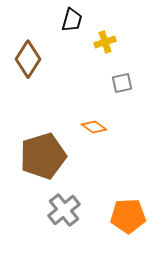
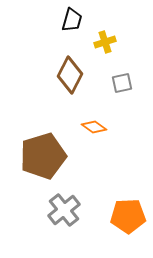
brown diamond: moved 42 px right, 16 px down; rotated 6 degrees counterclockwise
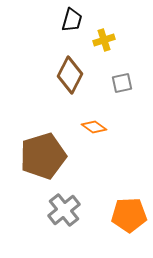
yellow cross: moved 1 px left, 2 px up
orange pentagon: moved 1 px right, 1 px up
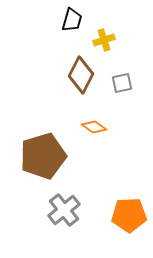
brown diamond: moved 11 px right
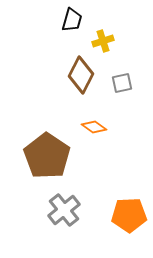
yellow cross: moved 1 px left, 1 px down
brown pentagon: moved 4 px right; rotated 21 degrees counterclockwise
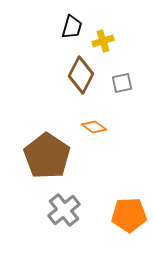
black trapezoid: moved 7 px down
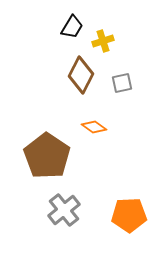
black trapezoid: rotated 15 degrees clockwise
